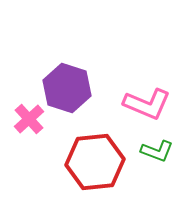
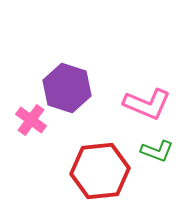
pink cross: moved 2 px right, 1 px down; rotated 12 degrees counterclockwise
red hexagon: moved 5 px right, 9 px down
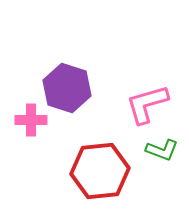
pink L-shape: rotated 141 degrees clockwise
pink cross: rotated 36 degrees counterclockwise
green L-shape: moved 5 px right, 1 px up
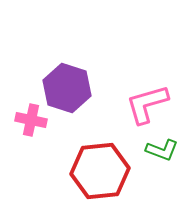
pink cross: rotated 12 degrees clockwise
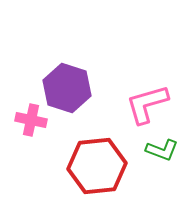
red hexagon: moved 3 px left, 5 px up
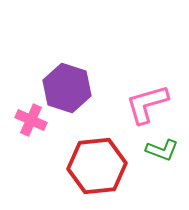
pink cross: rotated 12 degrees clockwise
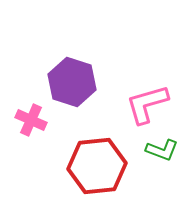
purple hexagon: moved 5 px right, 6 px up
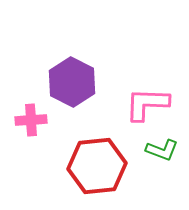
purple hexagon: rotated 9 degrees clockwise
pink L-shape: rotated 18 degrees clockwise
pink cross: rotated 28 degrees counterclockwise
